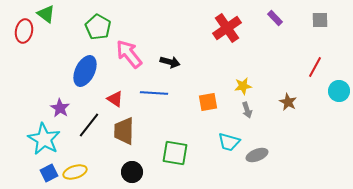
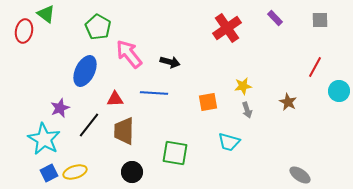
red triangle: rotated 36 degrees counterclockwise
purple star: rotated 18 degrees clockwise
gray ellipse: moved 43 px right, 20 px down; rotated 55 degrees clockwise
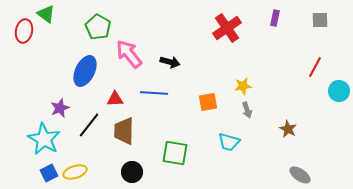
purple rectangle: rotated 56 degrees clockwise
brown star: moved 27 px down
